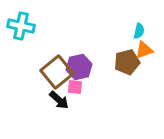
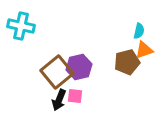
pink square: moved 9 px down
black arrow: rotated 70 degrees clockwise
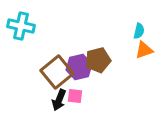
brown pentagon: moved 29 px left, 2 px up
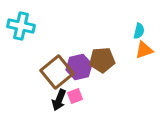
brown pentagon: moved 4 px right; rotated 10 degrees clockwise
pink square: rotated 28 degrees counterclockwise
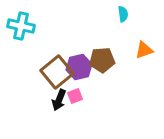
cyan semicircle: moved 16 px left, 17 px up; rotated 21 degrees counterclockwise
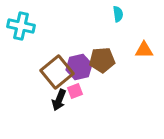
cyan semicircle: moved 5 px left
orange triangle: rotated 18 degrees clockwise
pink square: moved 5 px up
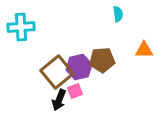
cyan cross: moved 1 px down; rotated 16 degrees counterclockwise
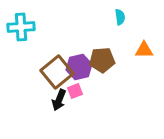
cyan semicircle: moved 2 px right, 3 px down
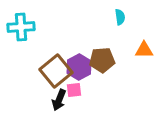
purple hexagon: rotated 15 degrees counterclockwise
brown square: moved 1 px left, 1 px up
pink square: moved 1 px left, 1 px up; rotated 14 degrees clockwise
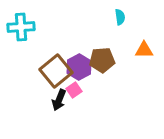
pink square: rotated 28 degrees counterclockwise
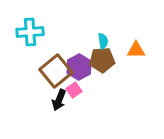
cyan semicircle: moved 17 px left, 24 px down
cyan cross: moved 9 px right, 5 px down
orange triangle: moved 8 px left
